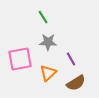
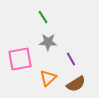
orange triangle: moved 5 px down
brown semicircle: moved 1 px down
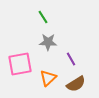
pink square: moved 5 px down
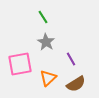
gray star: moved 2 px left; rotated 30 degrees clockwise
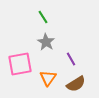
orange triangle: rotated 12 degrees counterclockwise
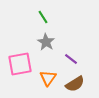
purple line: rotated 24 degrees counterclockwise
brown semicircle: moved 1 px left
